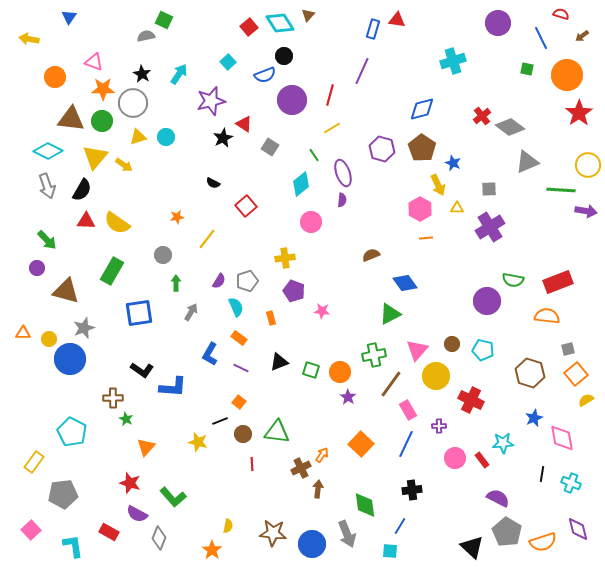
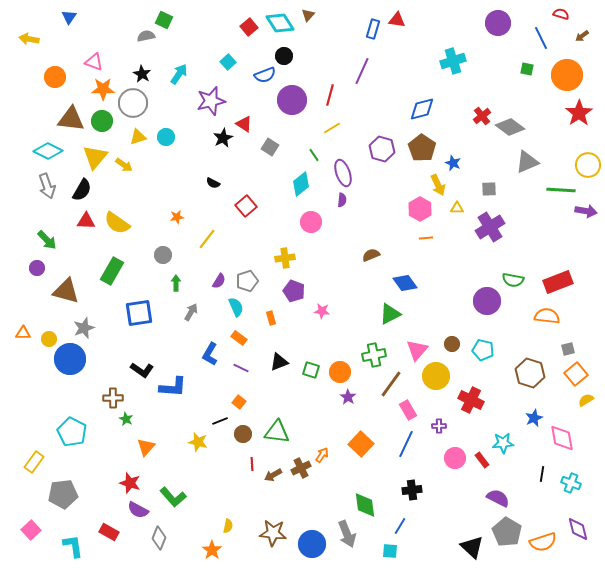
brown arrow at (318, 489): moved 45 px left, 14 px up; rotated 126 degrees counterclockwise
purple semicircle at (137, 514): moved 1 px right, 4 px up
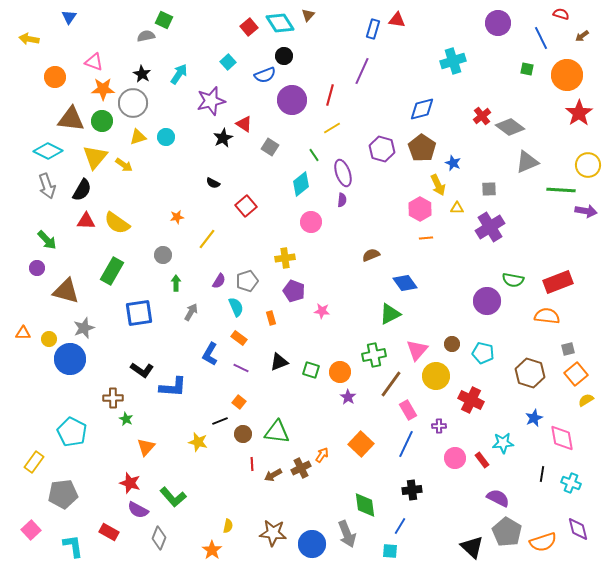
cyan pentagon at (483, 350): moved 3 px down
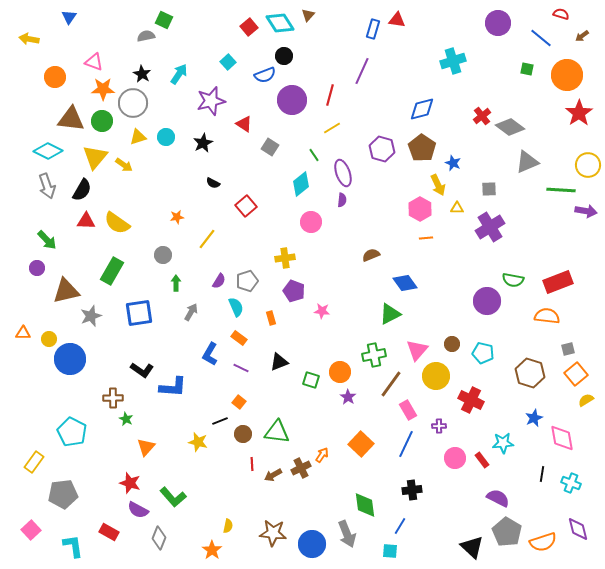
blue line at (541, 38): rotated 25 degrees counterclockwise
black star at (223, 138): moved 20 px left, 5 px down
brown triangle at (66, 291): rotated 28 degrees counterclockwise
gray star at (84, 328): moved 7 px right, 12 px up
green square at (311, 370): moved 10 px down
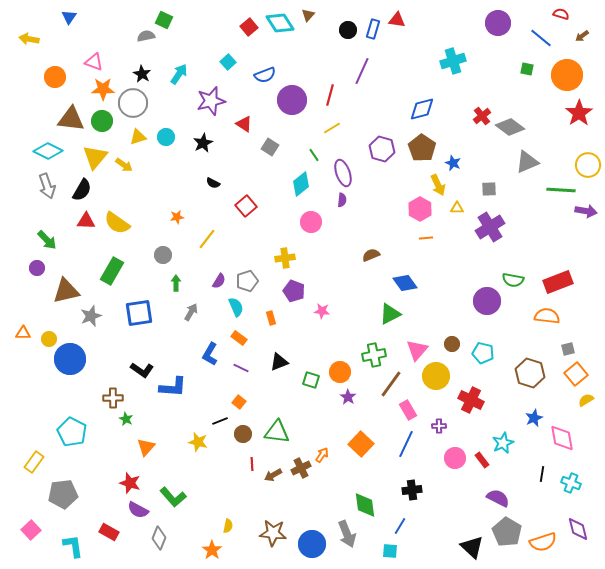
black circle at (284, 56): moved 64 px right, 26 px up
cyan star at (503, 443): rotated 20 degrees counterclockwise
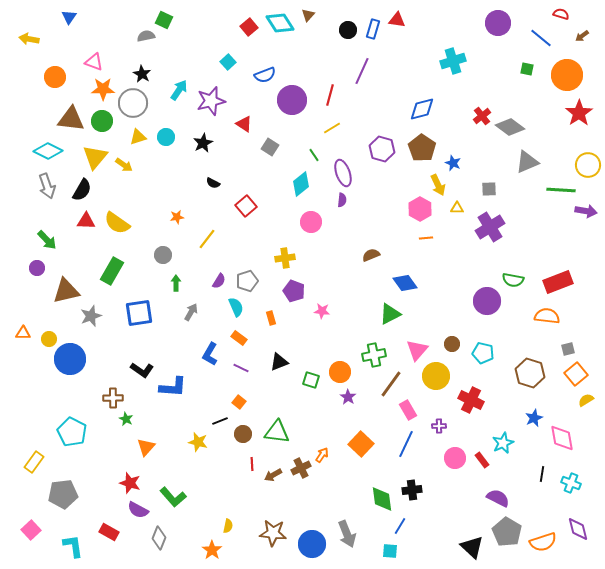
cyan arrow at (179, 74): moved 16 px down
green diamond at (365, 505): moved 17 px right, 6 px up
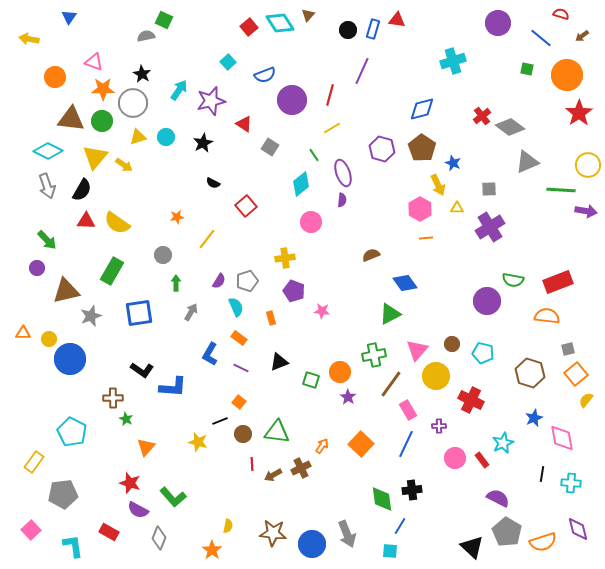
yellow semicircle at (586, 400): rotated 21 degrees counterclockwise
orange arrow at (322, 455): moved 9 px up
cyan cross at (571, 483): rotated 18 degrees counterclockwise
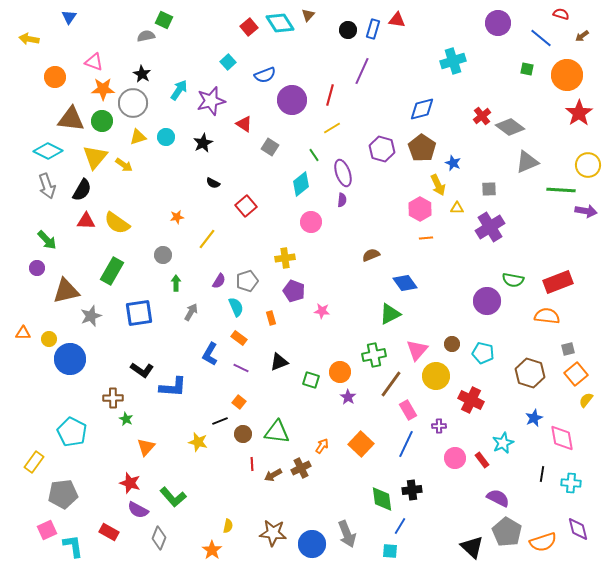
pink square at (31, 530): moved 16 px right; rotated 18 degrees clockwise
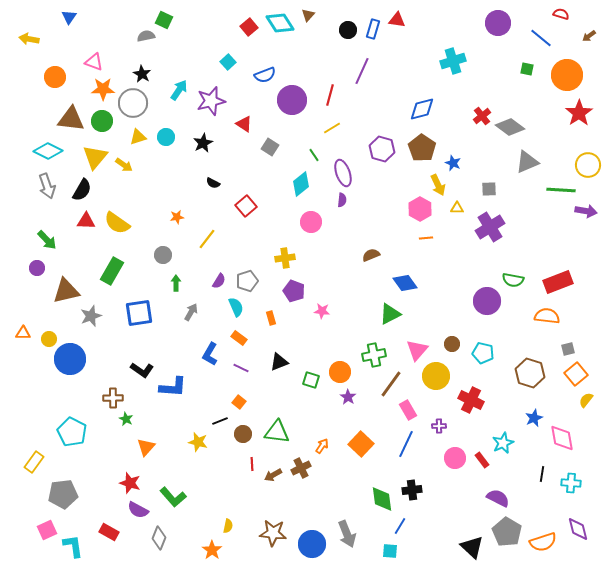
brown arrow at (582, 36): moved 7 px right
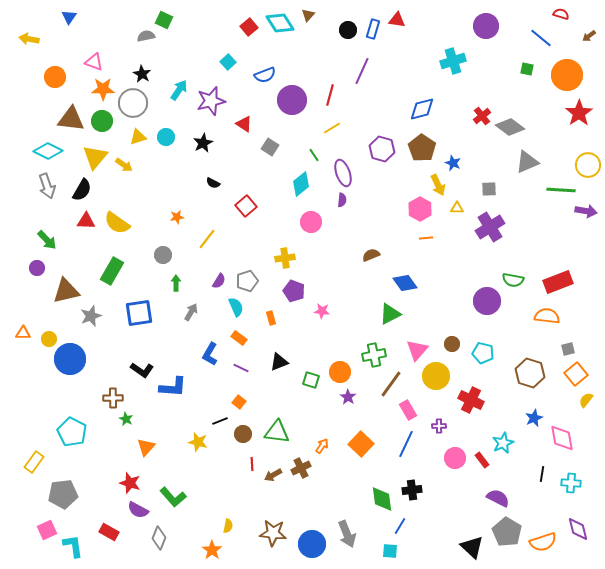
purple circle at (498, 23): moved 12 px left, 3 px down
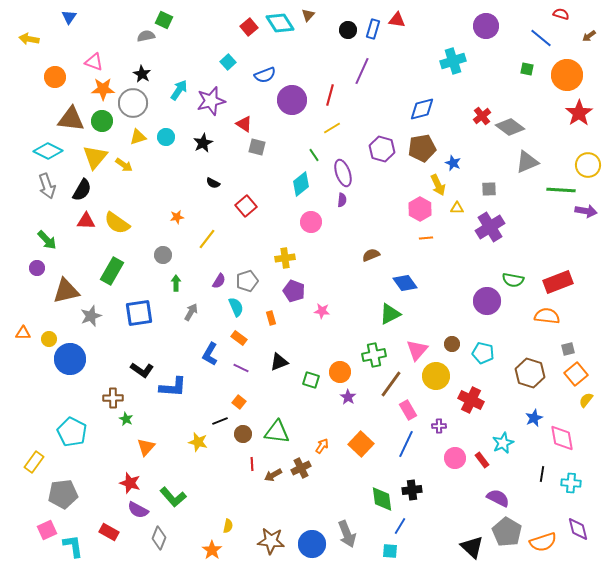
gray square at (270, 147): moved 13 px left; rotated 18 degrees counterclockwise
brown pentagon at (422, 148): rotated 28 degrees clockwise
brown star at (273, 533): moved 2 px left, 8 px down
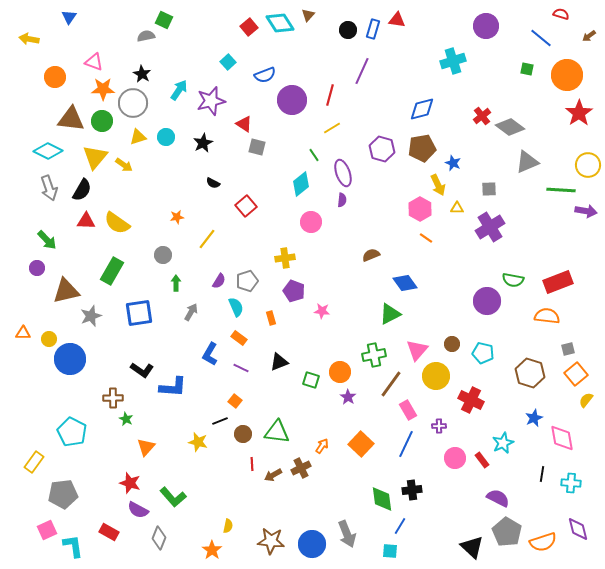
gray arrow at (47, 186): moved 2 px right, 2 px down
orange line at (426, 238): rotated 40 degrees clockwise
orange square at (239, 402): moved 4 px left, 1 px up
